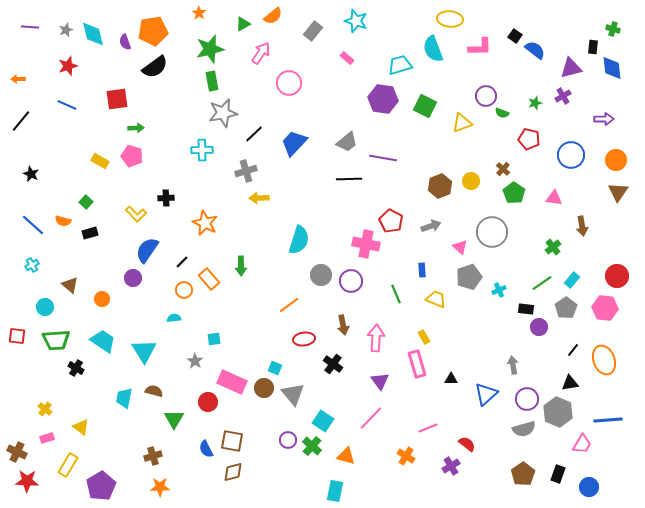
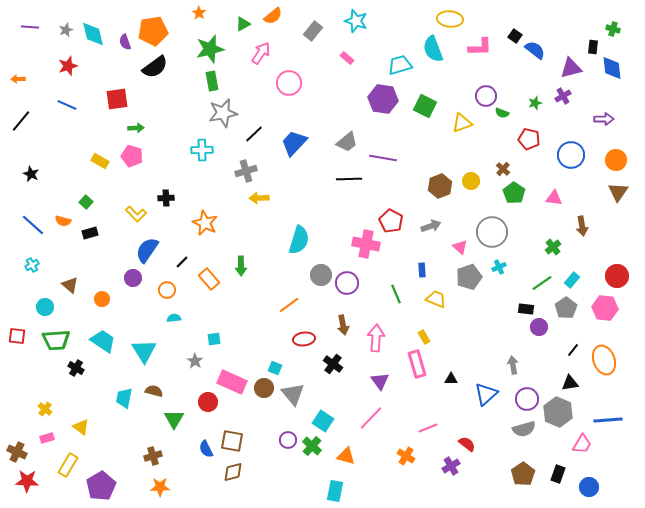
purple circle at (351, 281): moved 4 px left, 2 px down
orange circle at (184, 290): moved 17 px left
cyan cross at (499, 290): moved 23 px up
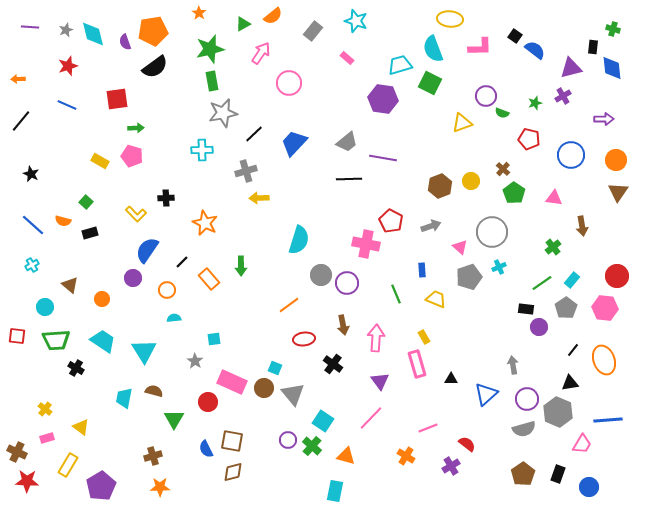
green square at (425, 106): moved 5 px right, 23 px up
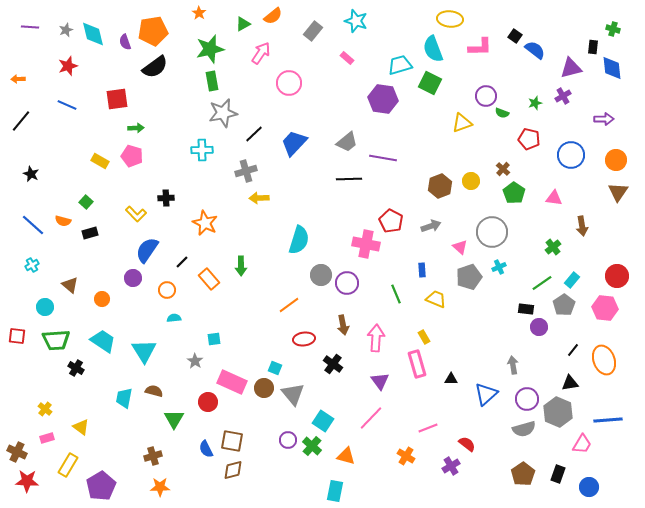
gray pentagon at (566, 308): moved 2 px left, 3 px up
brown diamond at (233, 472): moved 2 px up
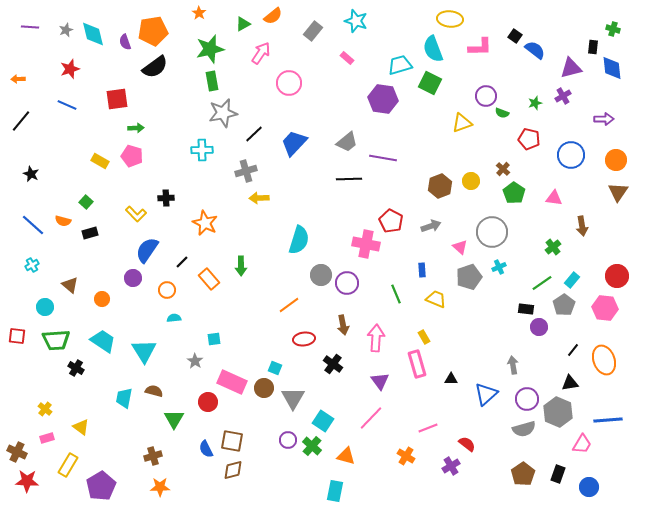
red star at (68, 66): moved 2 px right, 3 px down
gray triangle at (293, 394): moved 4 px down; rotated 10 degrees clockwise
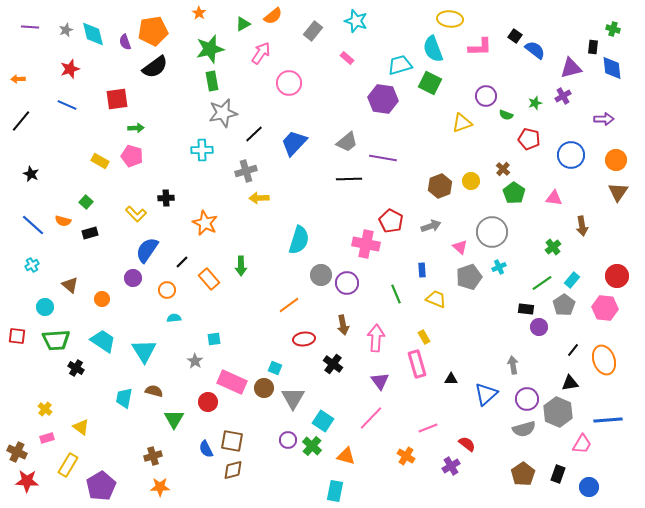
green semicircle at (502, 113): moved 4 px right, 2 px down
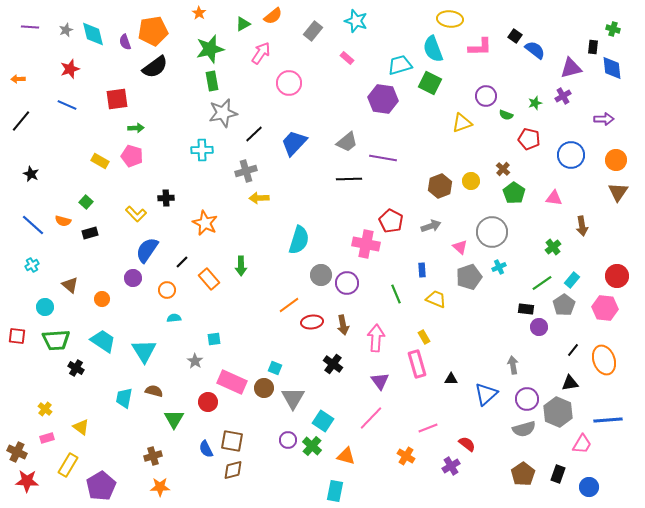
red ellipse at (304, 339): moved 8 px right, 17 px up
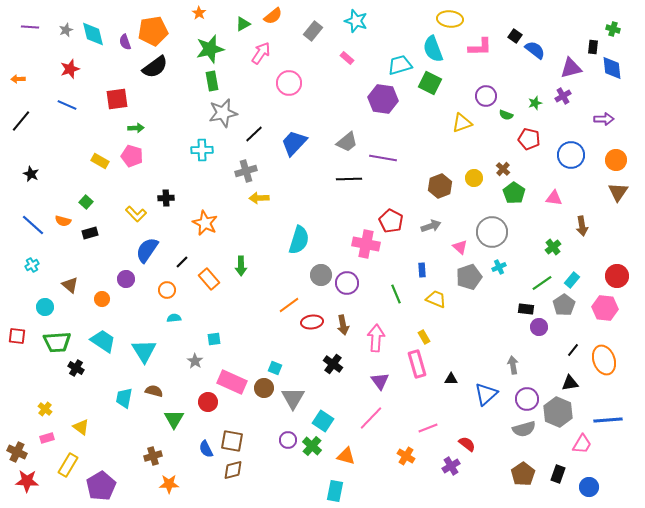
yellow circle at (471, 181): moved 3 px right, 3 px up
purple circle at (133, 278): moved 7 px left, 1 px down
green trapezoid at (56, 340): moved 1 px right, 2 px down
orange star at (160, 487): moved 9 px right, 3 px up
